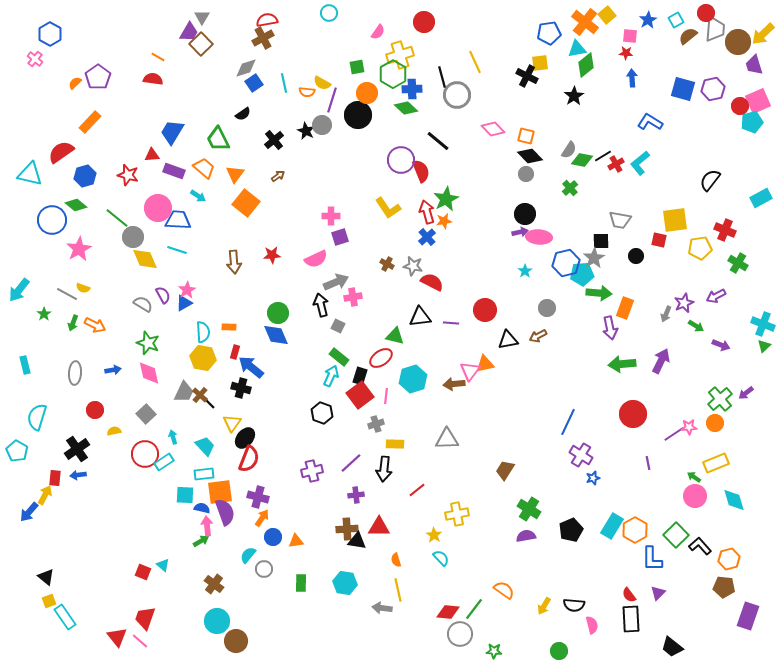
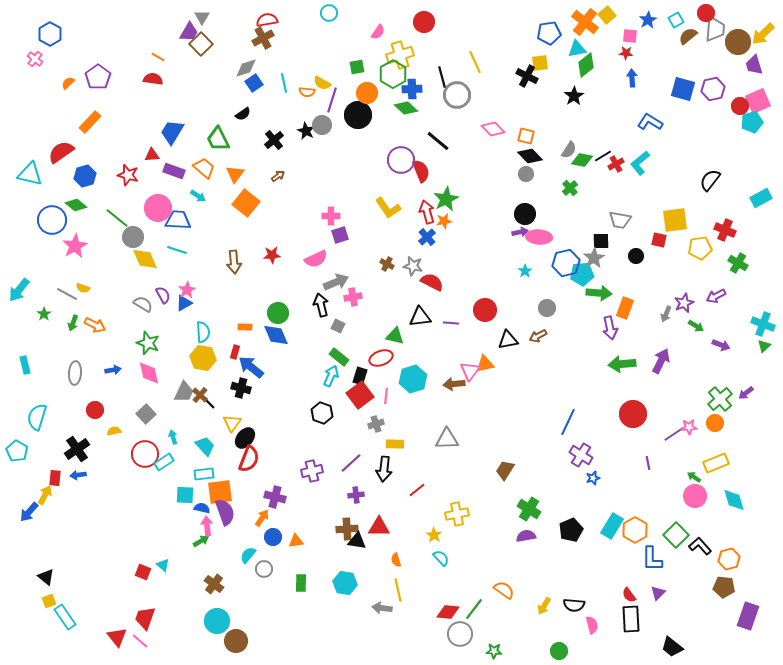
orange semicircle at (75, 83): moved 7 px left
purple square at (340, 237): moved 2 px up
pink star at (79, 249): moved 4 px left, 3 px up
orange rectangle at (229, 327): moved 16 px right
red ellipse at (381, 358): rotated 15 degrees clockwise
purple cross at (258, 497): moved 17 px right
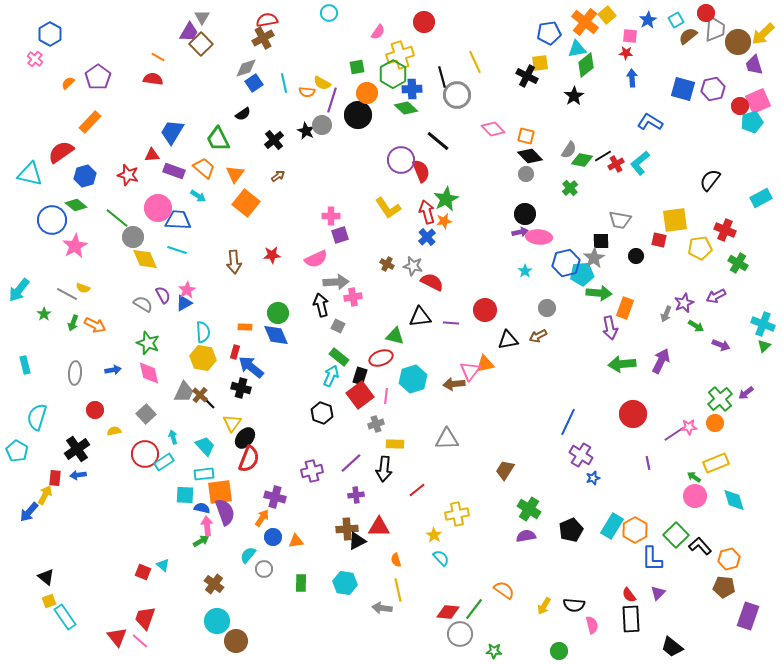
gray arrow at (336, 282): rotated 20 degrees clockwise
black triangle at (357, 541): rotated 36 degrees counterclockwise
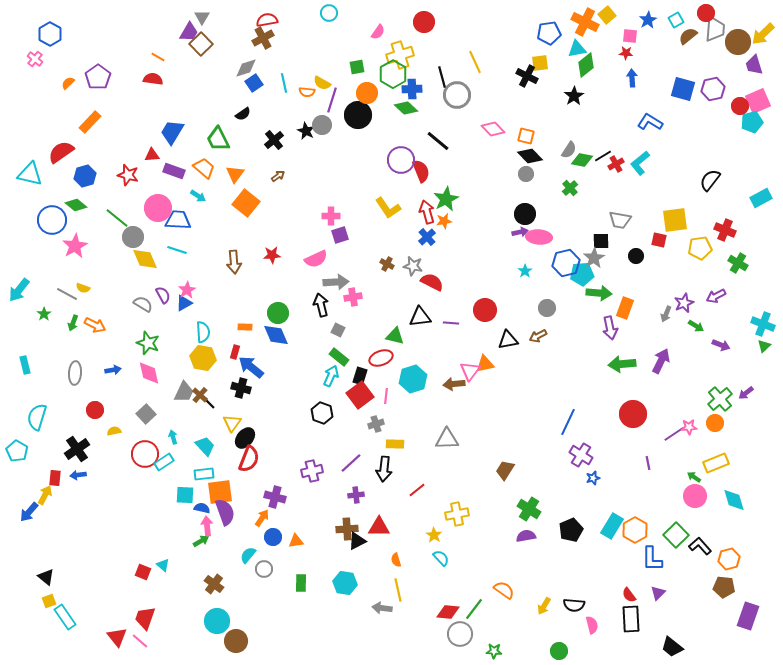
orange cross at (585, 22): rotated 12 degrees counterclockwise
gray square at (338, 326): moved 4 px down
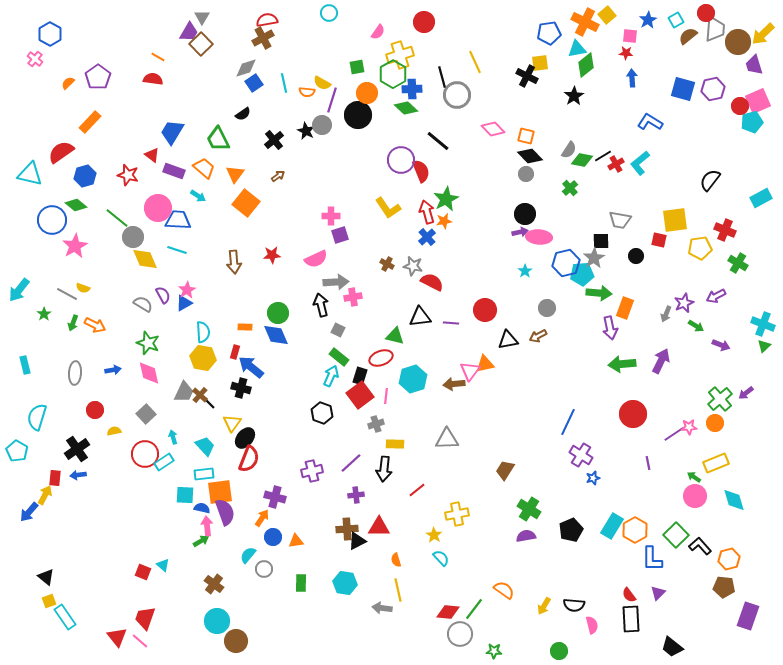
red triangle at (152, 155): rotated 42 degrees clockwise
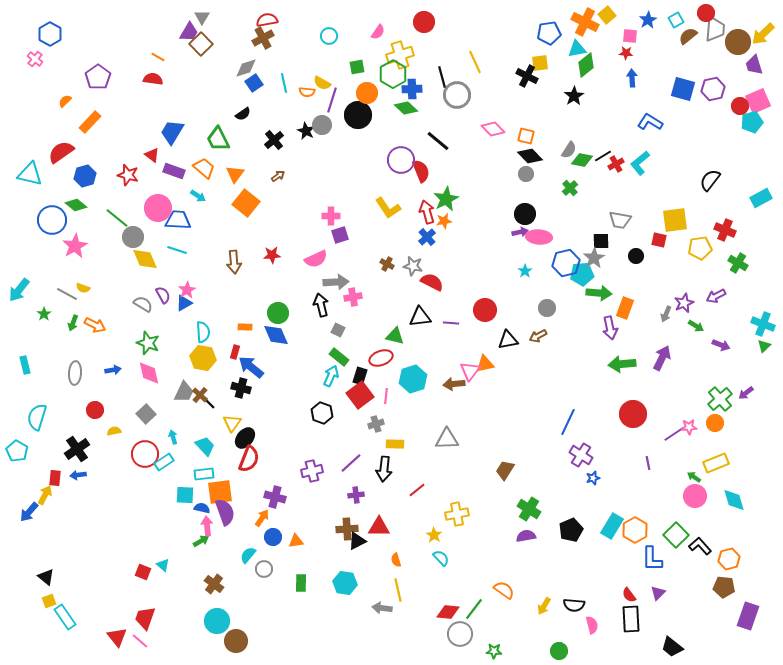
cyan circle at (329, 13): moved 23 px down
orange semicircle at (68, 83): moved 3 px left, 18 px down
purple arrow at (661, 361): moved 1 px right, 3 px up
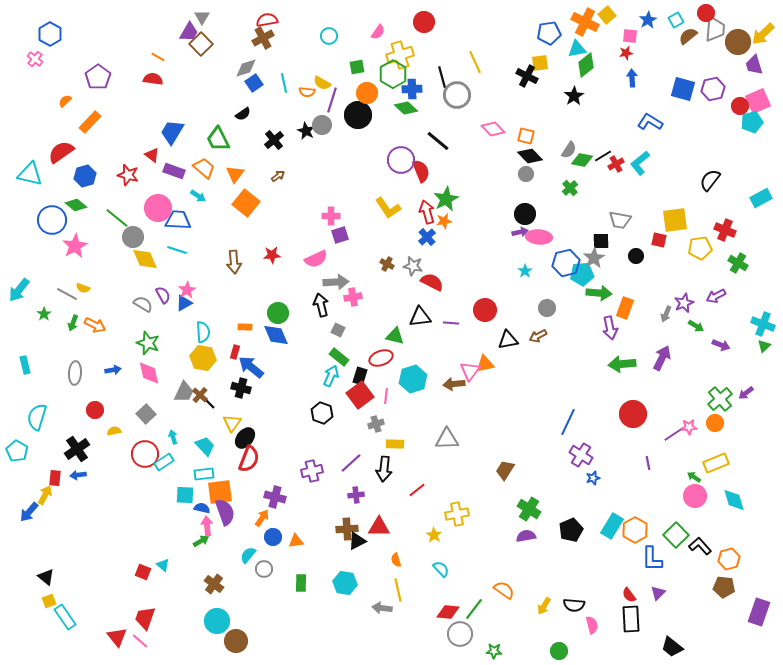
red star at (626, 53): rotated 16 degrees counterclockwise
cyan semicircle at (441, 558): moved 11 px down
purple rectangle at (748, 616): moved 11 px right, 4 px up
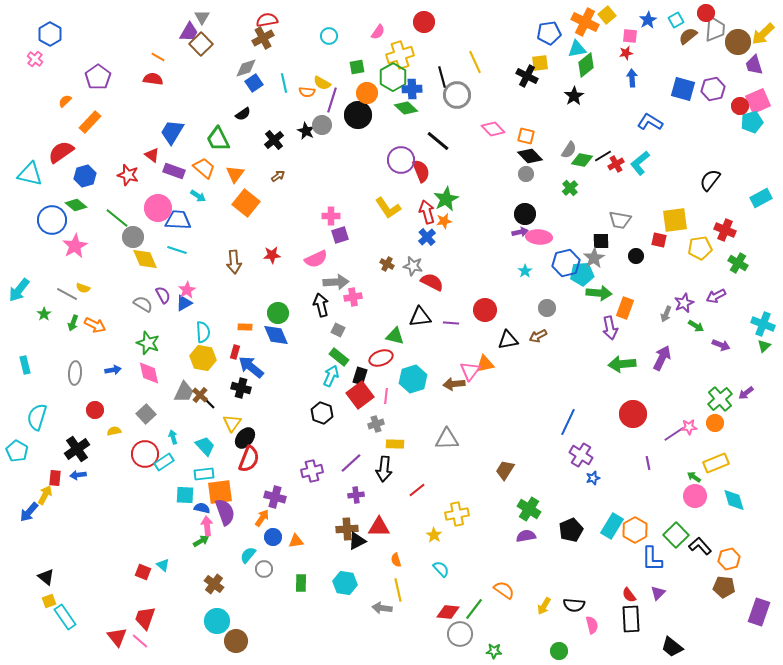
green hexagon at (393, 74): moved 3 px down
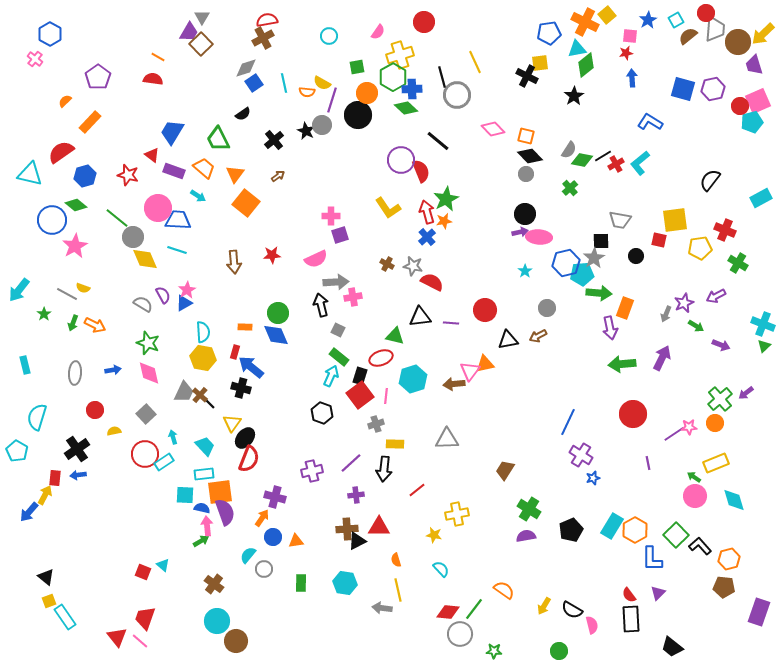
yellow star at (434, 535): rotated 21 degrees counterclockwise
black semicircle at (574, 605): moved 2 px left, 5 px down; rotated 25 degrees clockwise
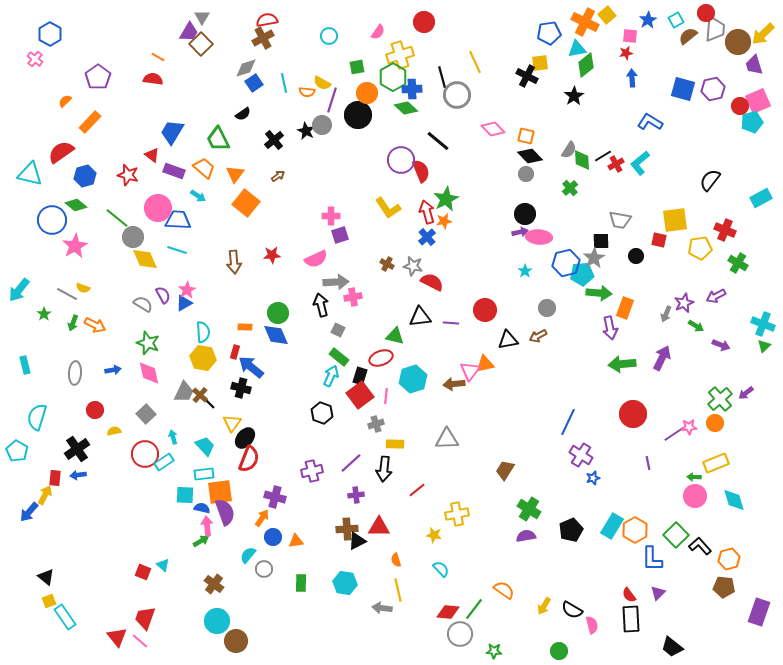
green diamond at (582, 160): rotated 75 degrees clockwise
green arrow at (694, 477): rotated 32 degrees counterclockwise
